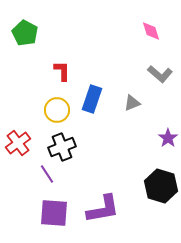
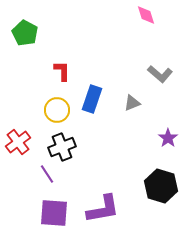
pink diamond: moved 5 px left, 16 px up
red cross: moved 1 px up
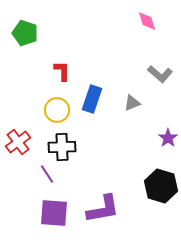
pink diamond: moved 1 px right, 6 px down
green pentagon: rotated 10 degrees counterclockwise
black cross: rotated 20 degrees clockwise
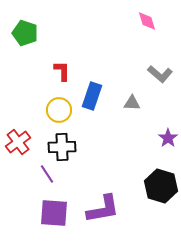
blue rectangle: moved 3 px up
gray triangle: rotated 24 degrees clockwise
yellow circle: moved 2 px right
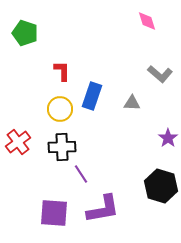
yellow circle: moved 1 px right, 1 px up
purple line: moved 34 px right
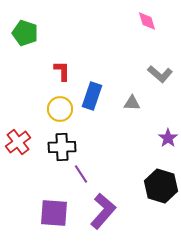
purple L-shape: moved 2 px down; rotated 39 degrees counterclockwise
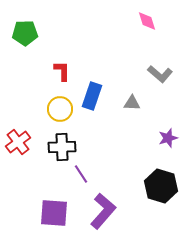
green pentagon: rotated 20 degrees counterclockwise
purple star: rotated 18 degrees clockwise
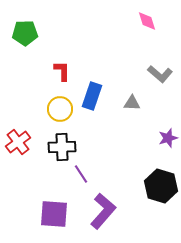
purple square: moved 1 px down
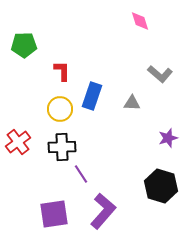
pink diamond: moved 7 px left
green pentagon: moved 1 px left, 12 px down
purple square: rotated 12 degrees counterclockwise
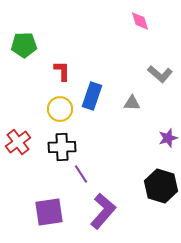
purple square: moved 5 px left, 2 px up
